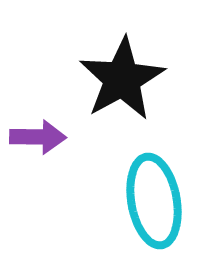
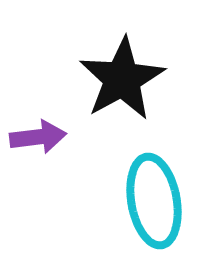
purple arrow: rotated 8 degrees counterclockwise
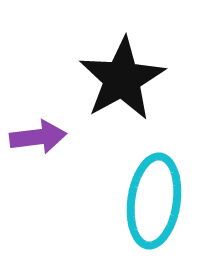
cyan ellipse: rotated 18 degrees clockwise
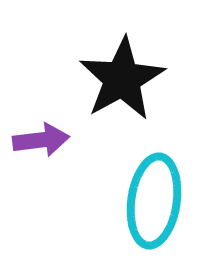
purple arrow: moved 3 px right, 3 px down
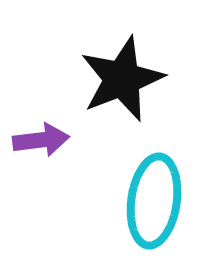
black star: rotated 8 degrees clockwise
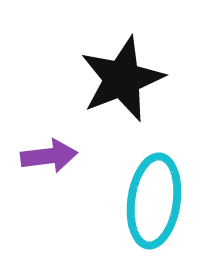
purple arrow: moved 8 px right, 16 px down
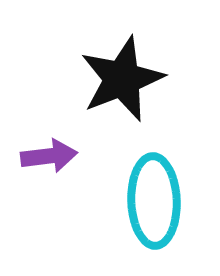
cyan ellipse: rotated 10 degrees counterclockwise
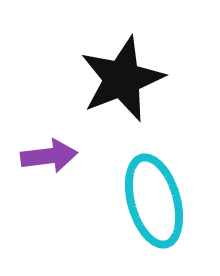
cyan ellipse: rotated 14 degrees counterclockwise
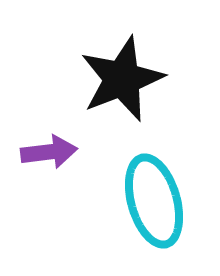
purple arrow: moved 4 px up
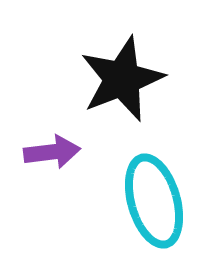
purple arrow: moved 3 px right
